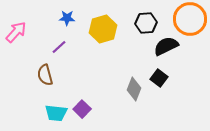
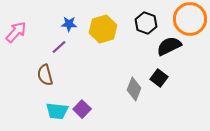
blue star: moved 2 px right, 6 px down
black hexagon: rotated 25 degrees clockwise
black semicircle: moved 3 px right
cyan trapezoid: moved 1 px right, 2 px up
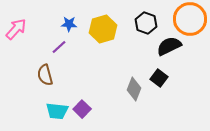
pink arrow: moved 3 px up
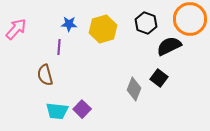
purple line: rotated 42 degrees counterclockwise
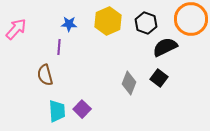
orange circle: moved 1 px right
yellow hexagon: moved 5 px right, 8 px up; rotated 8 degrees counterclockwise
black semicircle: moved 4 px left, 1 px down
gray diamond: moved 5 px left, 6 px up
cyan trapezoid: rotated 100 degrees counterclockwise
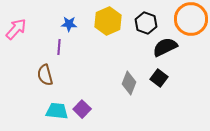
cyan trapezoid: rotated 80 degrees counterclockwise
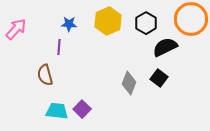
black hexagon: rotated 10 degrees clockwise
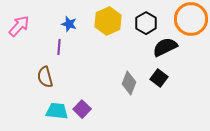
blue star: rotated 14 degrees clockwise
pink arrow: moved 3 px right, 3 px up
brown semicircle: moved 2 px down
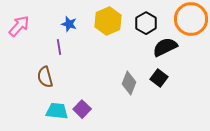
purple line: rotated 14 degrees counterclockwise
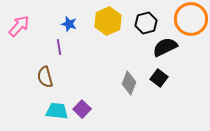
black hexagon: rotated 15 degrees clockwise
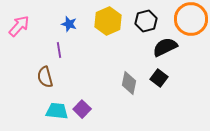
black hexagon: moved 2 px up
purple line: moved 3 px down
gray diamond: rotated 10 degrees counterclockwise
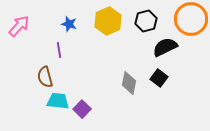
cyan trapezoid: moved 1 px right, 10 px up
